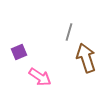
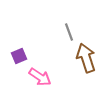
gray line: rotated 36 degrees counterclockwise
purple square: moved 4 px down
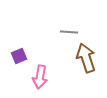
gray line: rotated 66 degrees counterclockwise
pink arrow: rotated 65 degrees clockwise
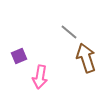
gray line: rotated 36 degrees clockwise
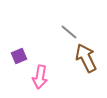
brown arrow: rotated 8 degrees counterclockwise
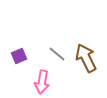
gray line: moved 12 px left, 22 px down
pink arrow: moved 2 px right, 5 px down
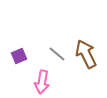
brown arrow: moved 4 px up
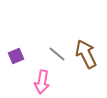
purple square: moved 3 px left
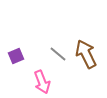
gray line: moved 1 px right
pink arrow: rotated 30 degrees counterclockwise
